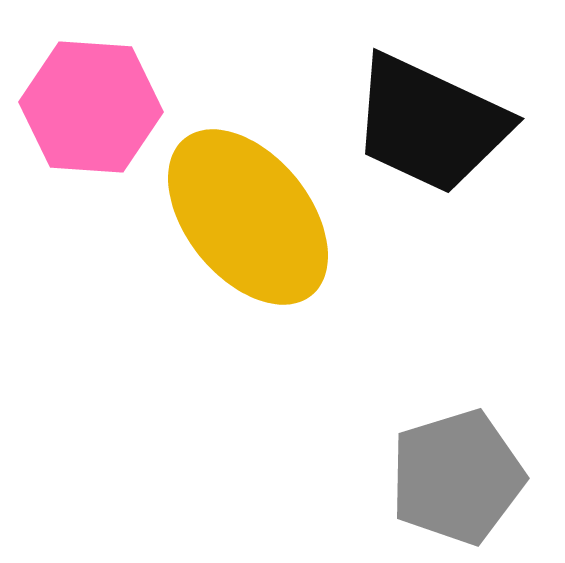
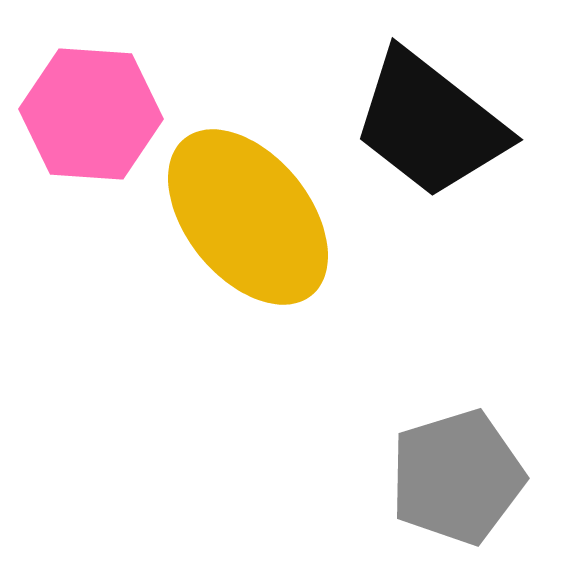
pink hexagon: moved 7 px down
black trapezoid: rotated 13 degrees clockwise
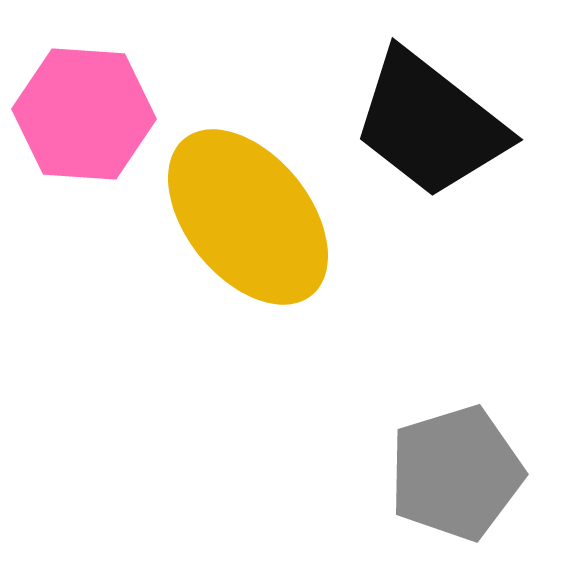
pink hexagon: moved 7 px left
gray pentagon: moved 1 px left, 4 px up
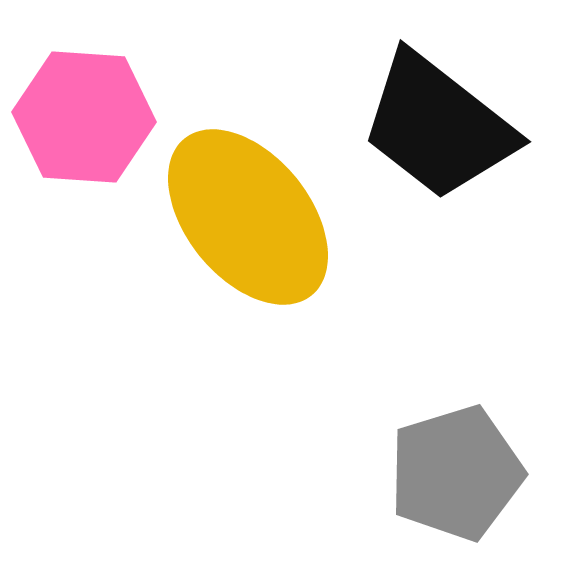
pink hexagon: moved 3 px down
black trapezoid: moved 8 px right, 2 px down
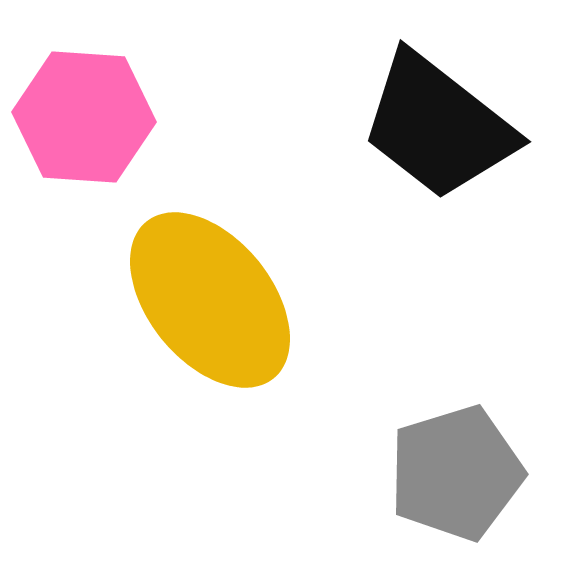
yellow ellipse: moved 38 px left, 83 px down
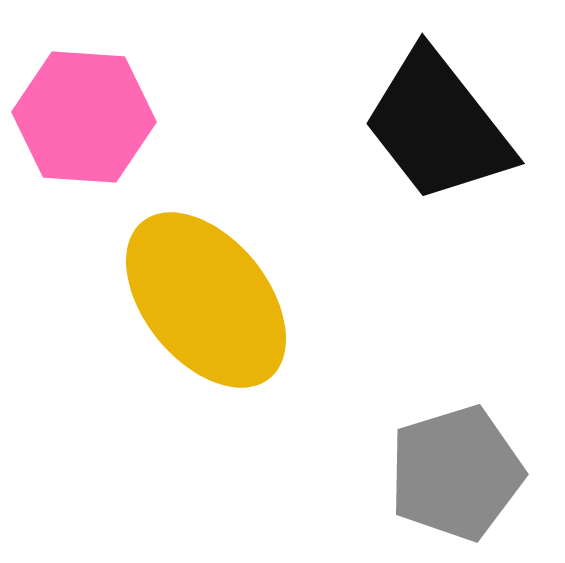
black trapezoid: rotated 14 degrees clockwise
yellow ellipse: moved 4 px left
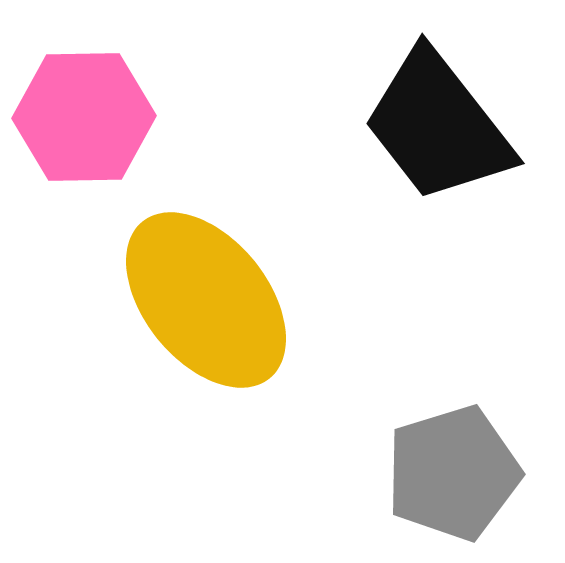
pink hexagon: rotated 5 degrees counterclockwise
gray pentagon: moved 3 px left
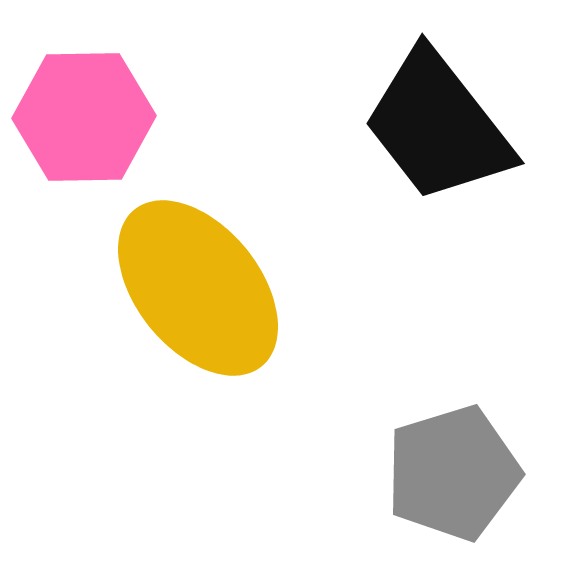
yellow ellipse: moved 8 px left, 12 px up
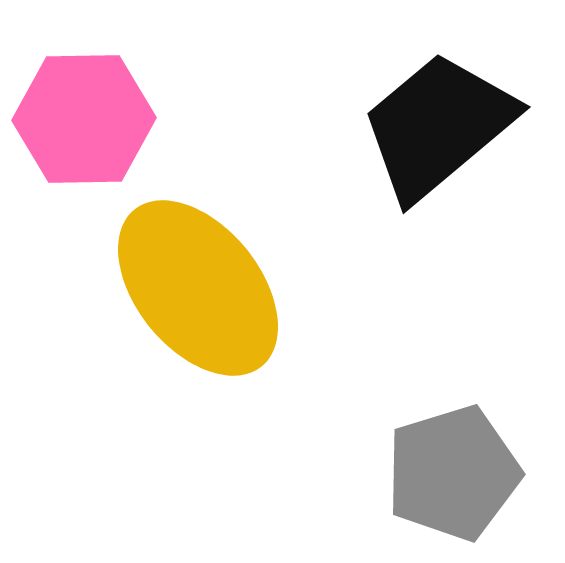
pink hexagon: moved 2 px down
black trapezoid: rotated 88 degrees clockwise
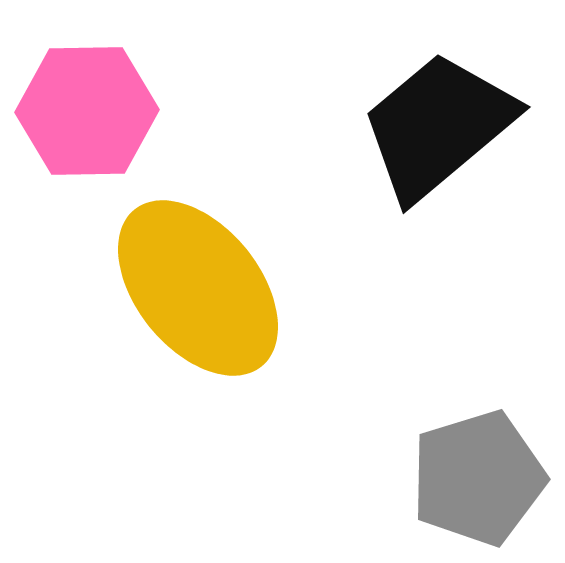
pink hexagon: moved 3 px right, 8 px up
gray pentagon: moved 25 px right, 5 px down
